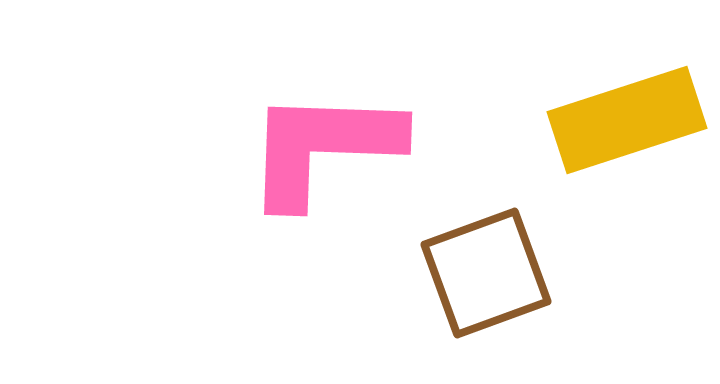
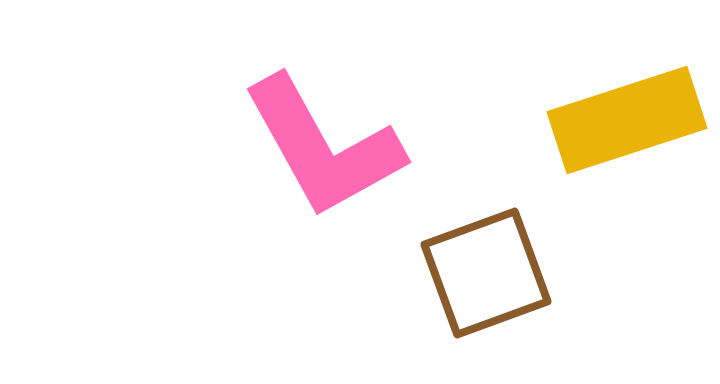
pink L-shape: rotated 121 degrees counterclockwise
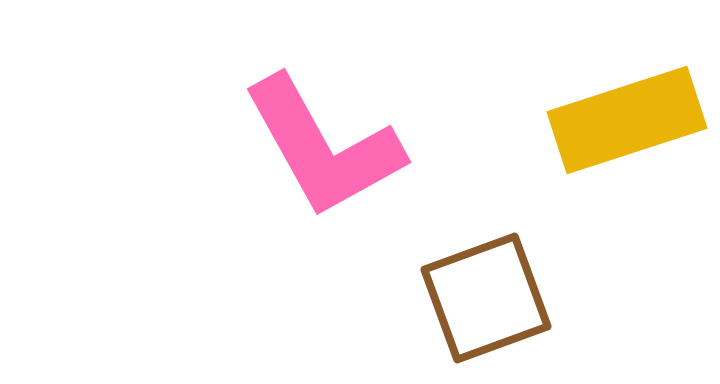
brown square: moved 25 px down
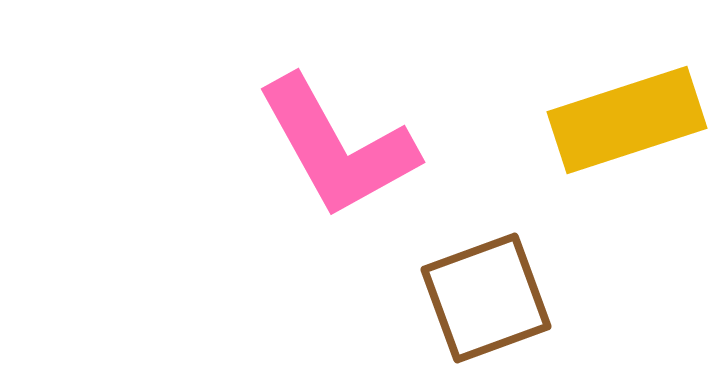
pink L-shape: moved 14 px right
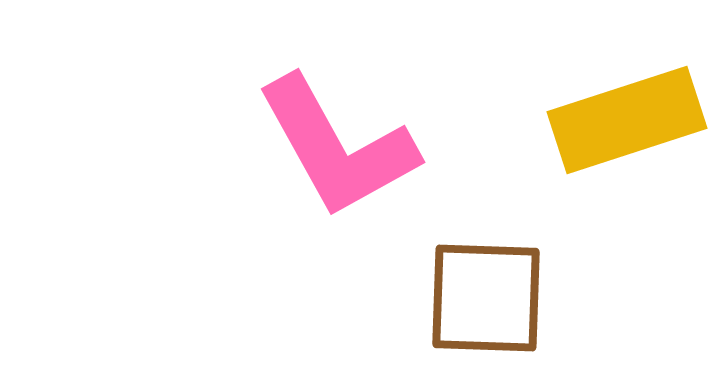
brown square: rotated 22 degrees clockwise
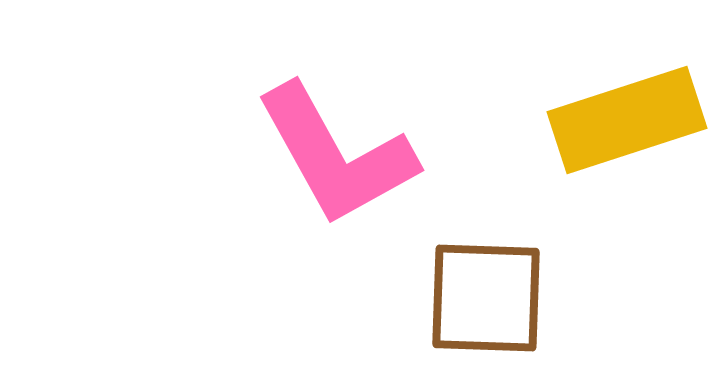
pink L-shape: moved 1 px left, 8 px down
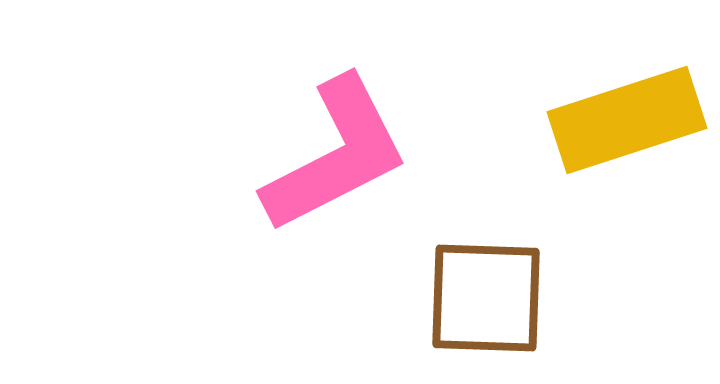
pink L-shape: rotated 88 degrees counterclockwise
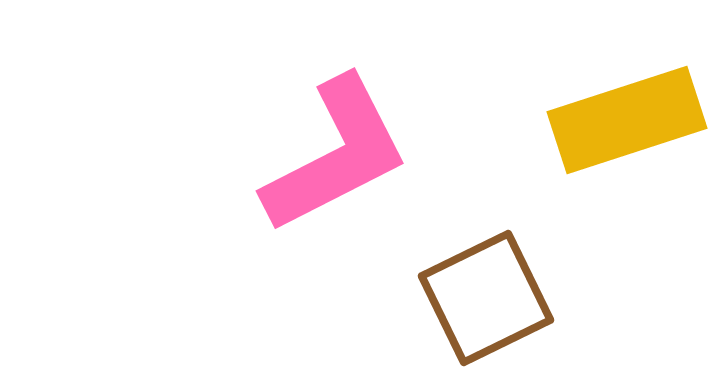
brown square: rotated 28 degrees counterclockwise
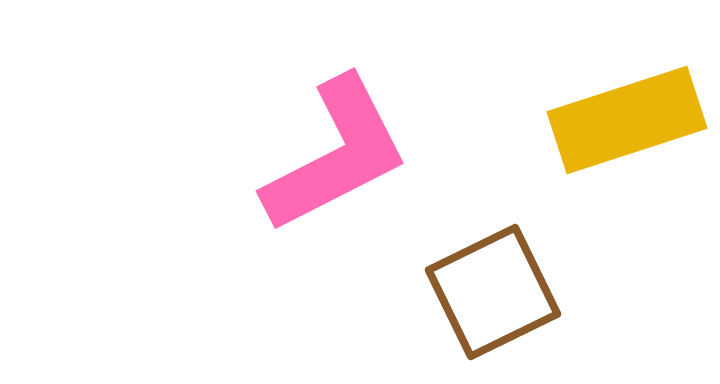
brown square: moved 7 px right, 6 px up
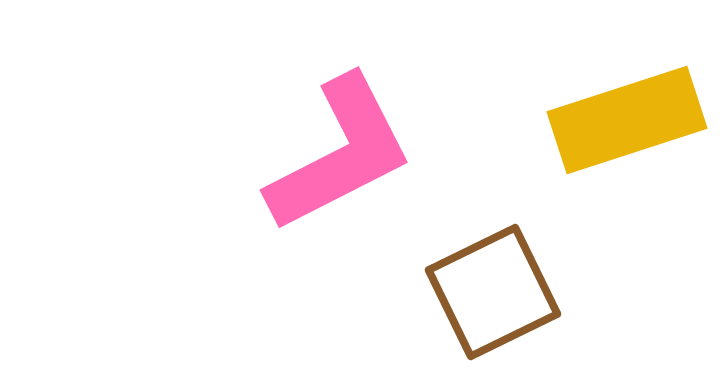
pink L-shape: moved 4 px right, 1 px up
